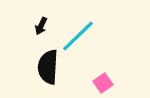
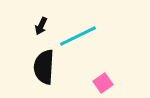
cyan line: rotated 18 degrees clockwise
black semicircle: moved 4 px left
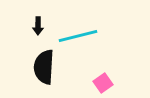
black arrow: moved 3 px left; rotated 24 degrees counterclockwise
cyan line: rotated 12 degrees clockwise
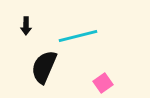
black arrow: moved 12 px left
black semicircle: rotated 20 degrees clockwise
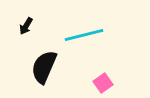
black arrow: rotated 30 degrees clockwise
cyan line: moved 6 px right, 1 px up
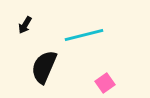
black arrow: moved 1 px left, 1 px up
pink square: moved 2 px right
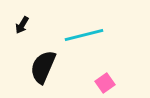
black arrow: moved 3 px left
black semicircle: moved 1 px left
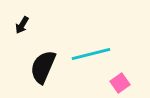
cyan line: moved 7 px right, 19 px down
pink square: moved 15 px right
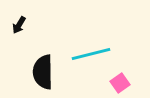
black arrow: moved 3 px left
black semicircle: moved 5 px down; rotated 24 degrees counterclockwise
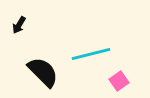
black semicircle: rotated 136 degrees clockwise
pink square: moved 1 px left, 2 px up
